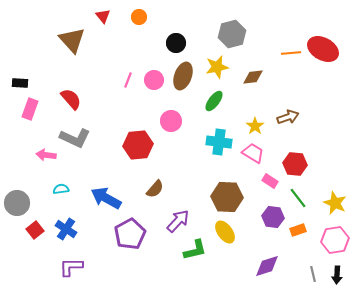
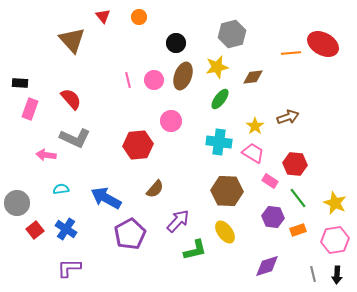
red ellipse at (323, 49): moved 5 px up
pink line at (128, 80): rotated 35 degrees counterclockwise
green ellipse at (214, 101): moved 6 px right, 2 px up
brown hexagon at (227, 197): moved 6 px up
purple L-shape at (71, 267): moved 2 px left, 1 px down
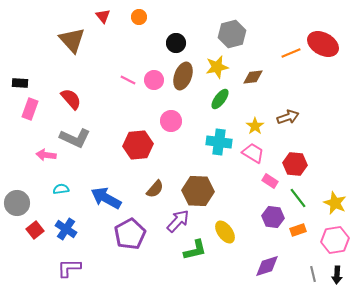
orange line at (291, 53): rotated 18 degrees counterclockwise
pink line at (128, 80): rotated 49 degrees counterclockwise
brown hexagon at (227, 191): moved 29 px left
